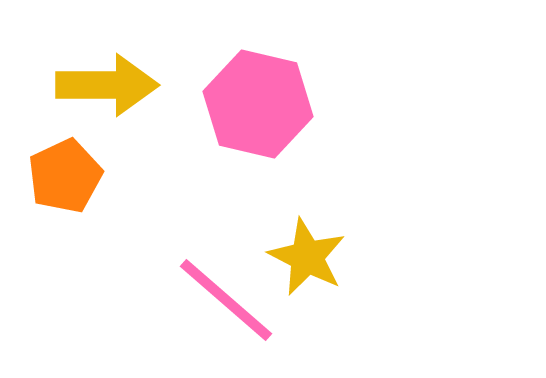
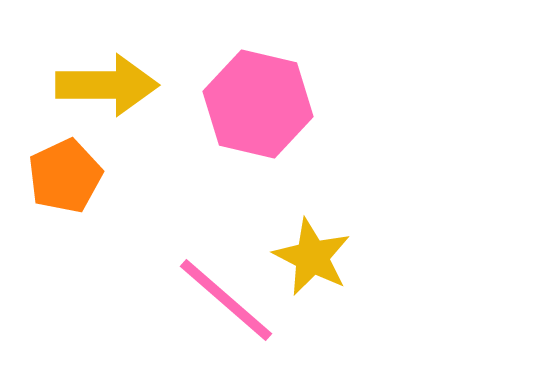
yellow star: moved 5 px right
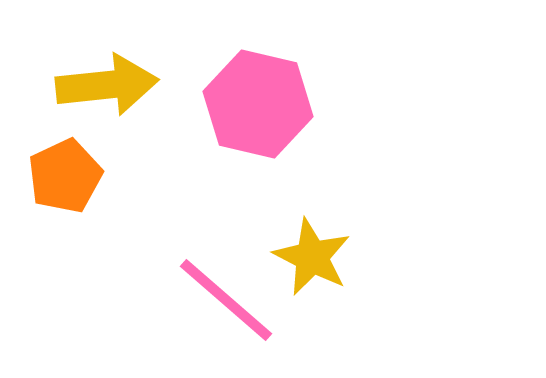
yellow arrow: rotated 6 degrees counterclockwise
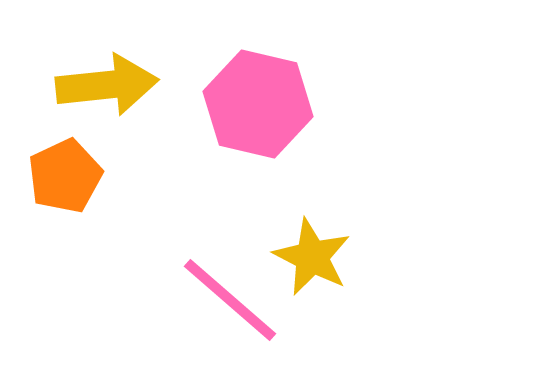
pink line: moved 4 px right
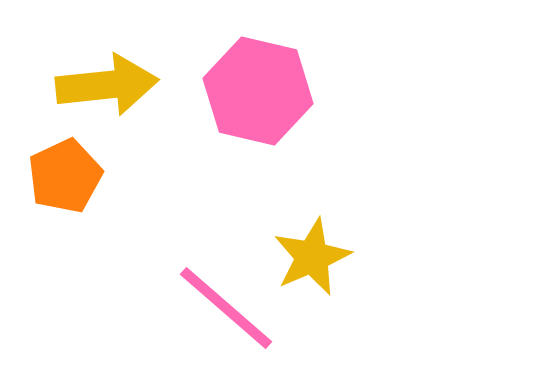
pink hexagon: moved 13 px up
yellow star: rotated 22 degrees clockwise
pink line: moved 4 px left, 8 px down
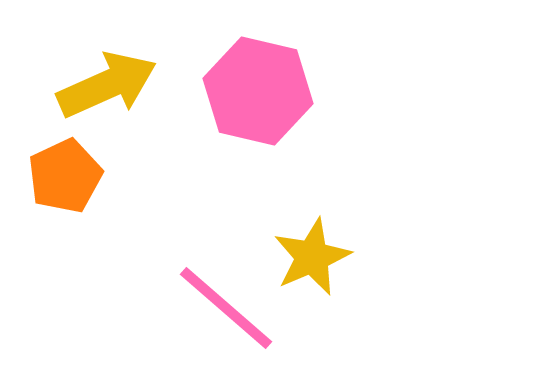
yellow arrow: rotated 18 degrees counterclockwise
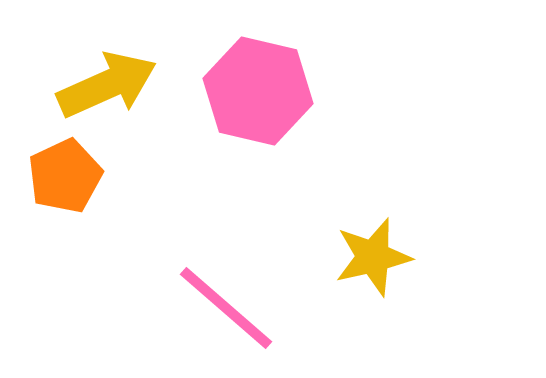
yellow star: moved 61 px right; rotated 10 degrees clockwise
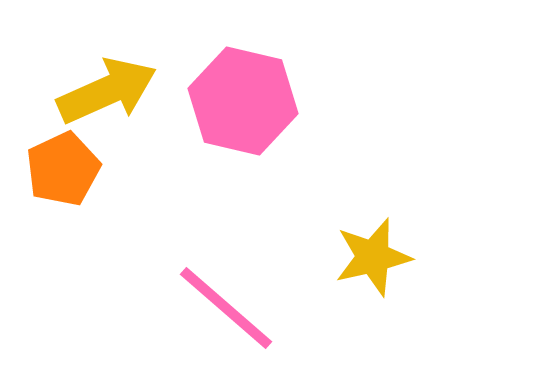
yellow arrow: moved 6 px down
pink hexagon: moved 15 px left, 10 px down
orange pentagon: moved 2 px left, 7 px up
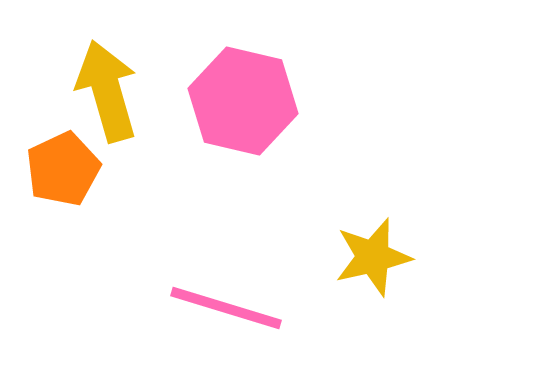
yellow arrow: rotated 82 degrees counterclockwise
pink line: rotated 24 degrees counterclockwise
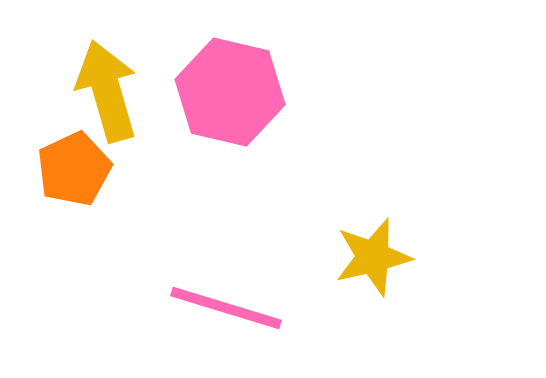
pink hexagon: moved 13 px left, 9 px up
orange pentagon: moved 11 px right
